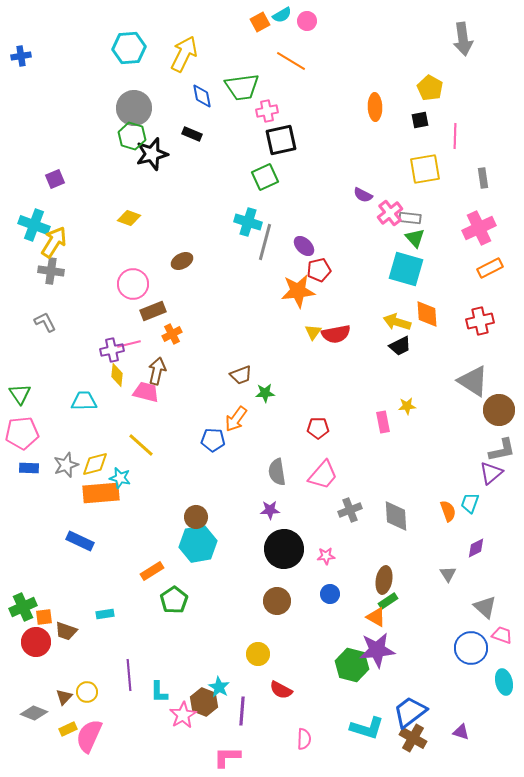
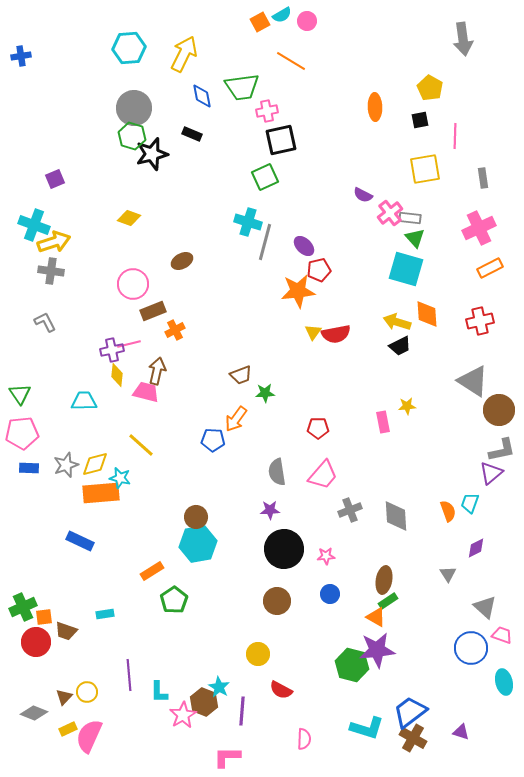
yellow arrow at (54, 242): rotated 40 degrees clockwise
orange cross at (172, 334): moved 3 px right, 4 px up
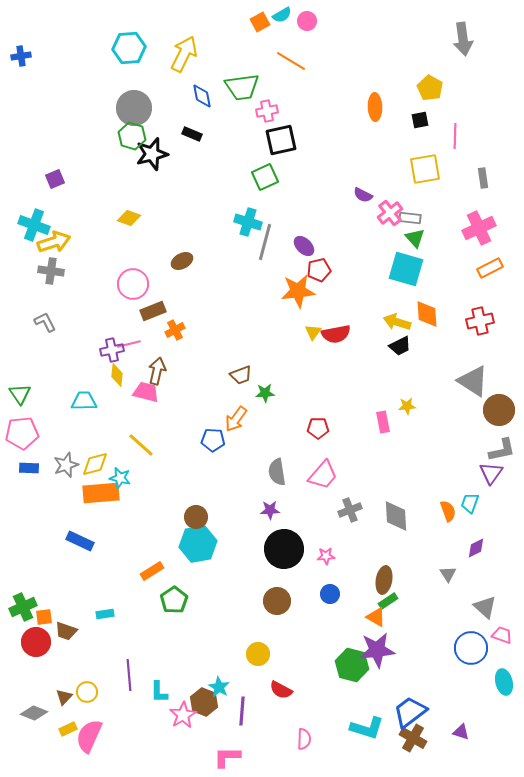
purple triangle at (491, 473): rotated 15 degrees counterclockwise
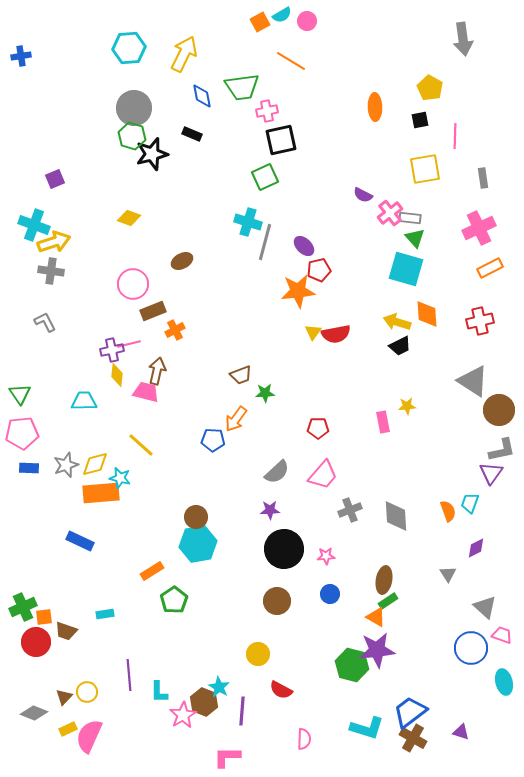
gray semicircle at (277, 472): rotated 124 degrees counterclockwise
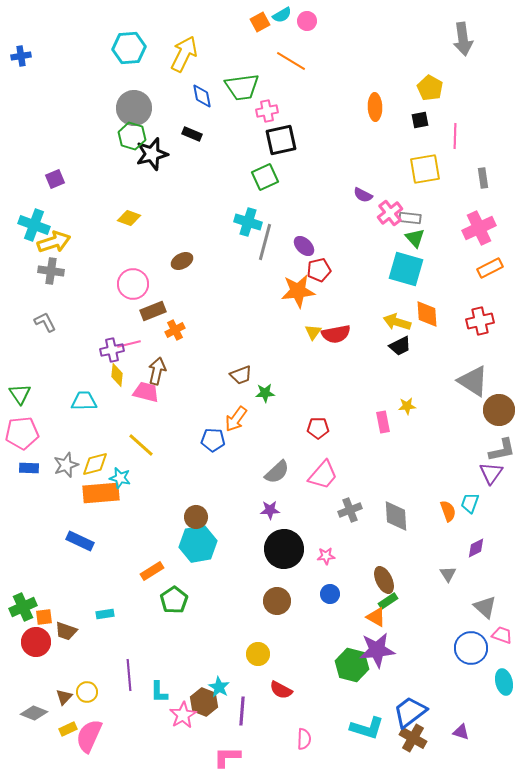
brown ellipse at (384, 580): rotated 36 degrees counterclockwise
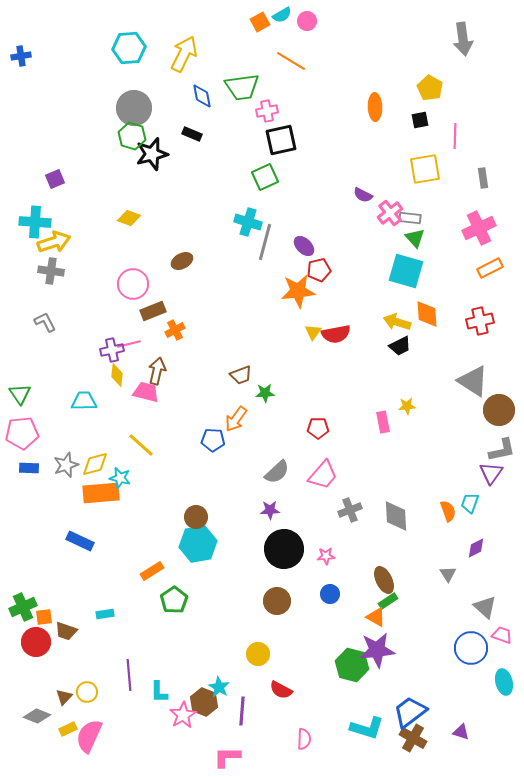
cyan cross at (34, 225): moved 1 px right, 3 px up; rotated 16 degrees counterclockwise
cyan square at (406, 269): moved 2 px down
gray diamond at (34, 713): moved 3 px right, 3 px down
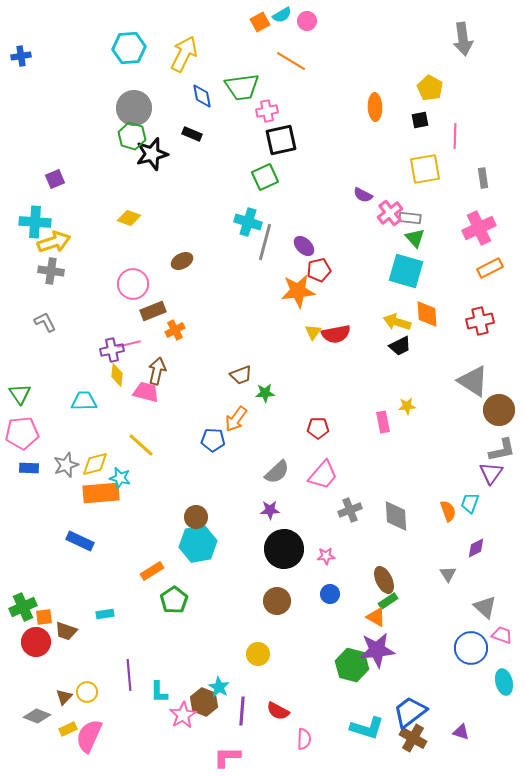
red semicircle at (281, 690): moved 3 px left, 21 px down
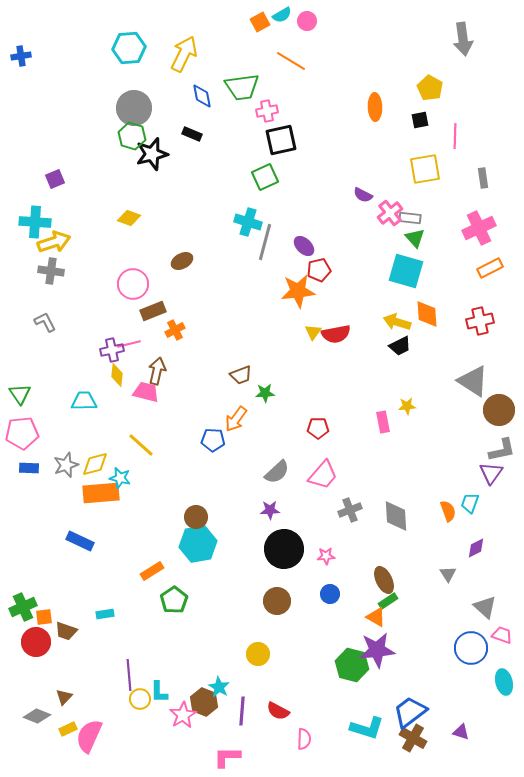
yellow circle at (87, 692): moved 53 px right, 7 px down
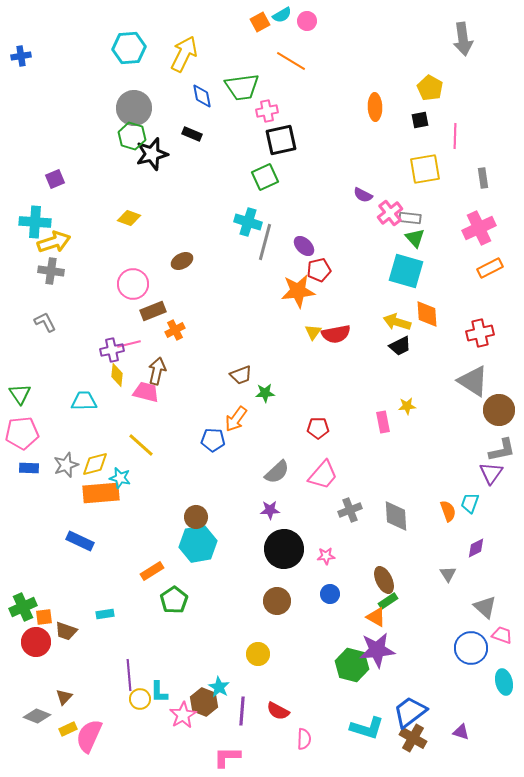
red cross at (480, 321): moved 12 px down
